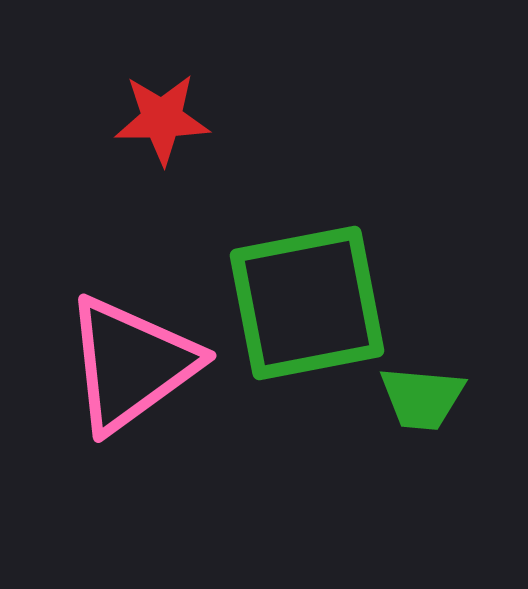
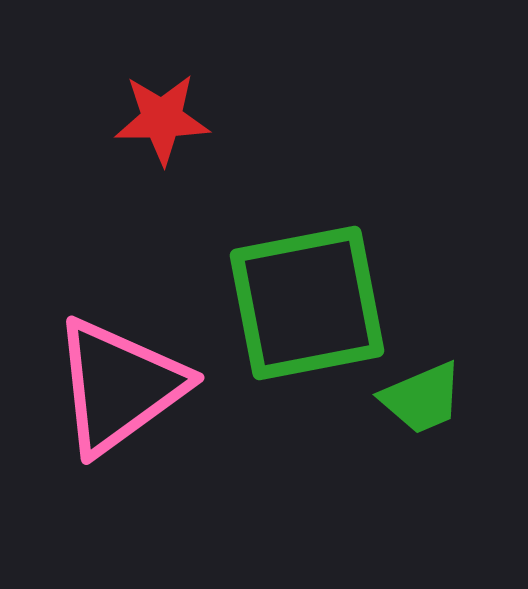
pink triangle: moved 12 px left, 22 px down
green trapezoid: rotated 28 degrees counterclockwise
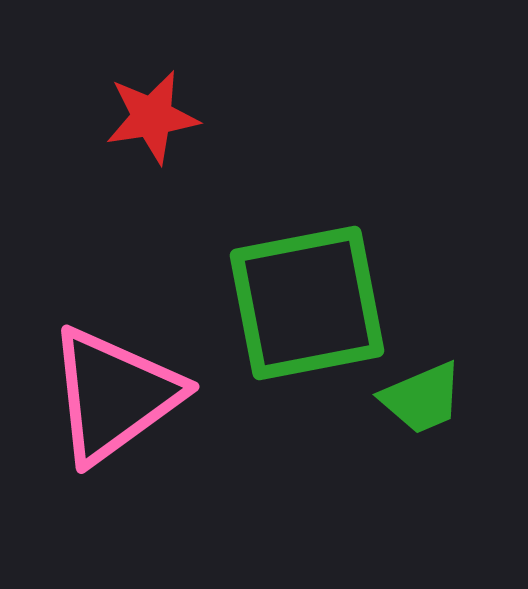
red star: moved 10 px left, 2 px up; rotated 8 degrees counterclockwise
pink triangle: moved 5 px left, 9 px down
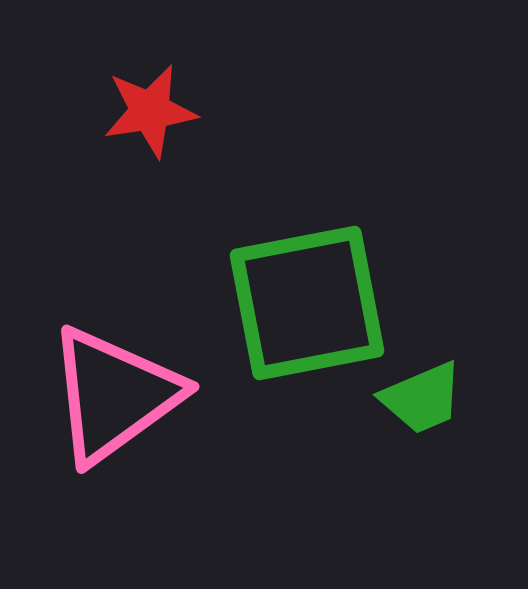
red star: moved 2 px left, 6 px up
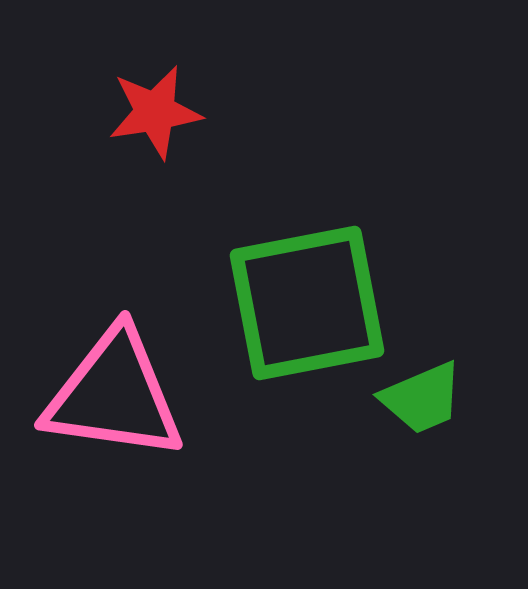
red star: moved 5 px right, 1 px down
pink triangle: rotated 44 degrees clockwise
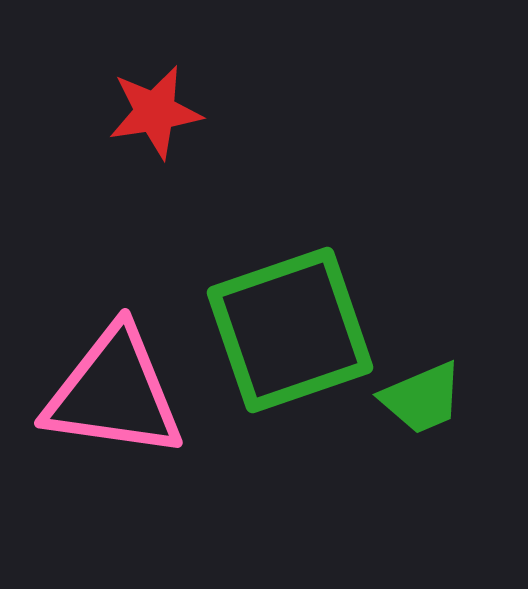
green square: moved 17 px left, 27 px down; rotated 8 degrees counterclockwise
pink triangle: moved 2 px up
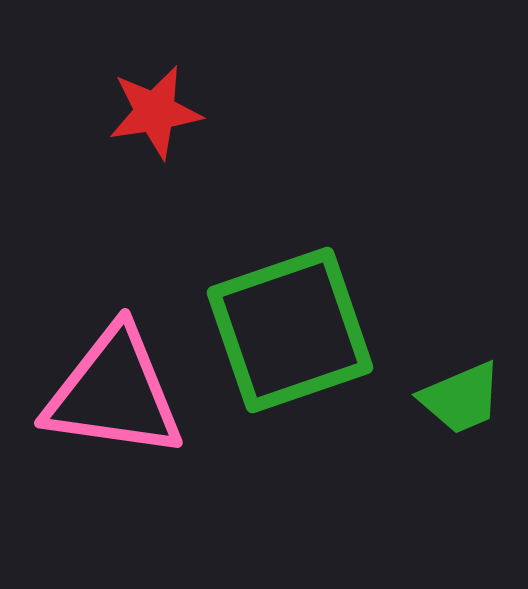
green trapezoid: moved 39 px right
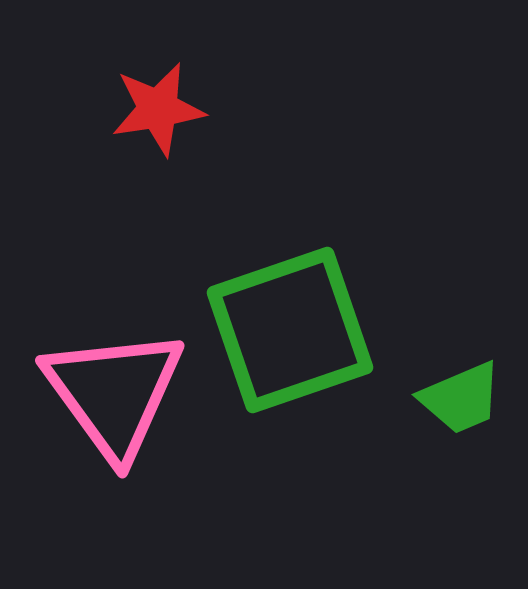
red star: moved 3 px right, 3 px up
pink triangle: rotated 46 degrees clockwise
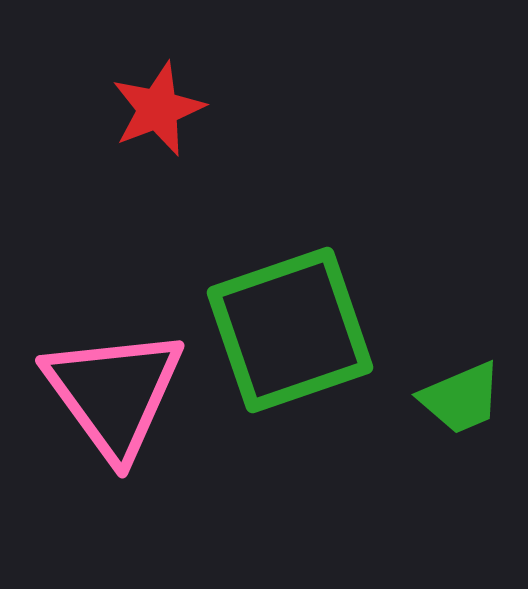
red star: rotated 12 degrees counterclockwise
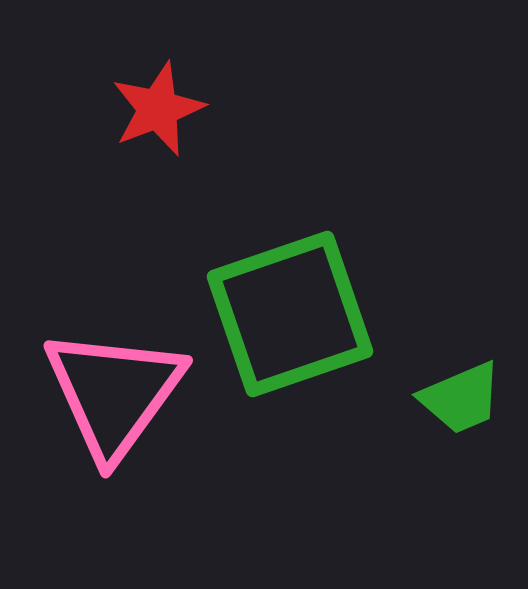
green square: moved 16 px up
pink triangle: rotated 12 degrees clockwise
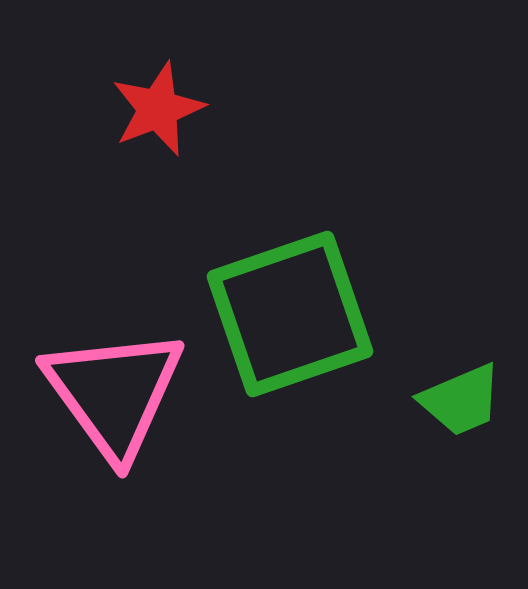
pink triangle: rotated 12 degrees counterclockwise
green trapezoid: moved 2 px down
